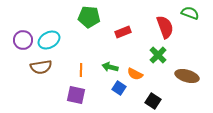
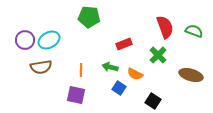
green semicircle: moved 4 px right, 18 px down
red rectangle: moved 1 px right, 12 px down
purple circle: moved 2 px right
brown ellipse: moved 4 px right, 1 px up
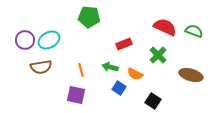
red semicircle: rotated 45 degrees counterclockwise
orange line: rotated 16 degrees counterclockwise
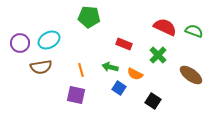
purple circle: moved 5 px left, 3 px down
red rectangle: rotated 42 degrees clockwise
brown ellipse: rotated 20 degrees clockwise
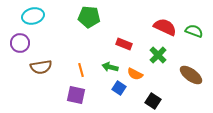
cyan ellipse: moved 16 px left, 24 px up; rotated 15 degrees clockwise
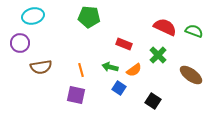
orange semicircle: moved 1 px left, 4 px up; rotated 63 degrees counterclockwise
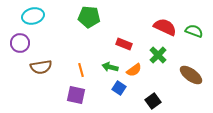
black square: rotated 21 degrees clockwise
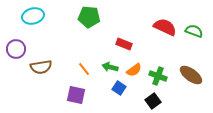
purple circle: moved 4 px left, 6 px down
green cross: moved 21 px down; rotated 24 degrees counterclockwise
orange line: moved 3 px right, 1 px up; rotated 24 degrees counterclockwise
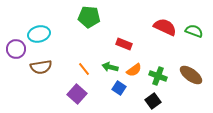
cyan ellipse: moved 6 px right, 18 px down
purple square: moved 1 px right, 1 px up; rotated 30 degrees clockwise
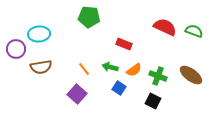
cyan ellipse: rotated 10 degrees clockwise
black square: rotated 28 degrees counterclockwise
